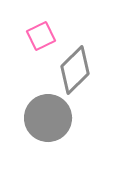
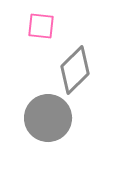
pink square: moved 10 px up; rotated 32 degrees clockwise
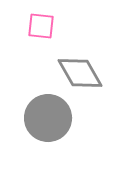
gray diamond: moved 5 px right, 3 px down; rotated 75 degrees counterclockwise
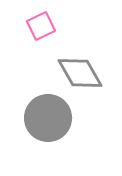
pink square: rotated 32 degrees counterclockwise
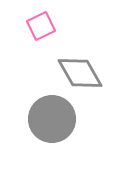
gray circle: moved 4 px right, 1 px down
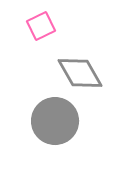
gray circle: moved 3 px right, 2 px down
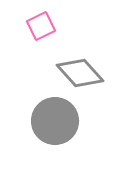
gray diamond: rotated 12 degrees counterclockwise
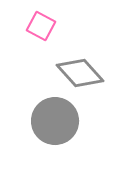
pink square: rotated 36 degrees counterclockwise
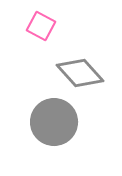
gray circle: moved 1 px left, 1 px down
